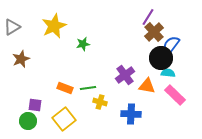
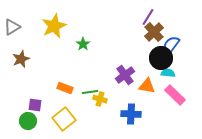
green star: rotated 24 degrees counterclockwise
green line: moved 2 px right, 4 px down
yellow cross: moved 3 px up
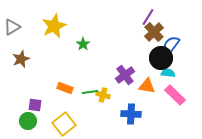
yellow cross: moved 3 px right, 4 px up
yellow square: moved 5 px down
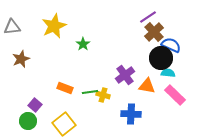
purple line: rotated 24 degrees clockwise
gray triangle: rotated 24 degrees clockwise
blue semicircle: rotated 78 degrees clockwise
purple square: rotated 32 degrees clockwise
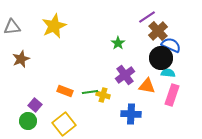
purple line: moved 1 px left
brown cross: moved 4 px right, 1 px up
green star: moved 35 px right, 1 px up
orange rectangle: moved 3 px down
pink rectangle: moved 3 px left; rotated 65 degrees clockwise
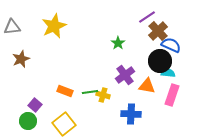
black circle: moved 1 px left, 3 px down
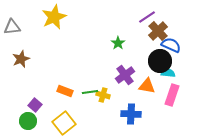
yellow star: moved 9 px up
yellow square: moved 1 px up
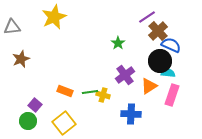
orange triangle: moved 2 px right; rotated 42 degrees counterclockwise
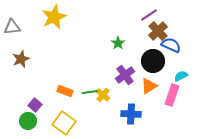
purple line: moved 2 px right, 2 px up
black circle: moved 7 px left
cyan semicircle: moved 13 px right, 3 px down; rotated 32 degrees counterclockwise
yellow cross: rotated 24 degrees clockwise
yellow square: rotated 15 degrees counterclockwise
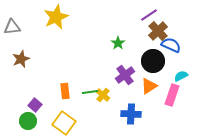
yellow star: moved 2 px right
orange rectangle: rotated 63 degrees clockwise
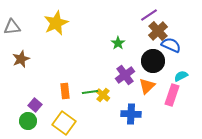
yellow star: moved 6 px down
orange triangle: moved 2 px left; rotated 12 degrees counterclockwise
